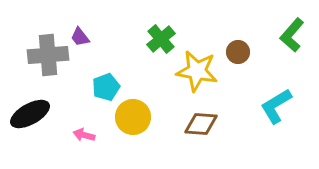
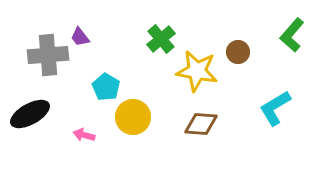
cyan pentagon: rotated 20 degrees counterclockwise
cyan L-shape: moved 1 px left, 2 px down
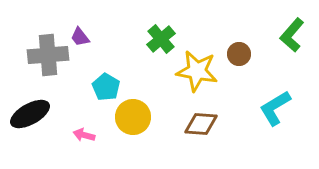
brown circle: moved 1 px right, 2 px down
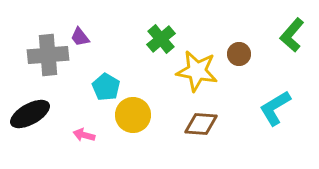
yellow circle: moved 2 px up
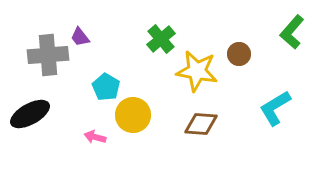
green L-shape: moved 3 px up
pink arrow: moved 11 px right, 2 px down
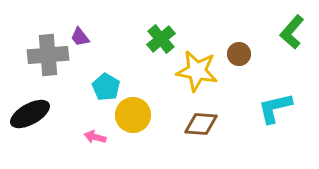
cyan L-shape: rotated 18 degrees clockwise
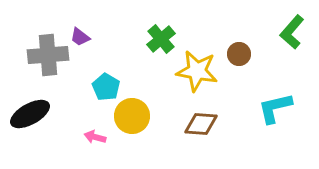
purple trapezoid: rotated 15 degrees counterclockwise
yellow circle: moved 1 px left, 1 px down
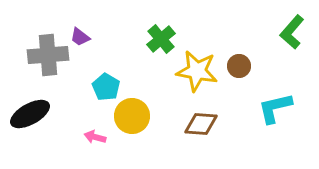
brown circle: moved 12 px down
